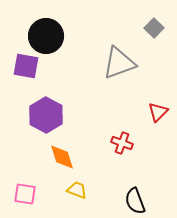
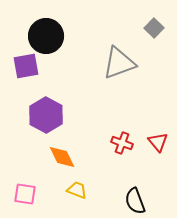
purple square: rotated 20 degrees counterclockwise
red triangle: moved 30 px down; rotated 25 degrees counterclockwise
orange diamond: rotated 8 degrees counterclockwise
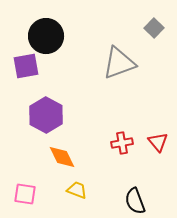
red cross: rotated 30 degrees counterclockwise
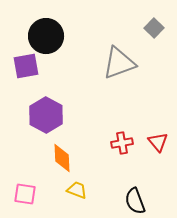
orange diamond: moved 1 px down; rotated 24 degrees clockwise
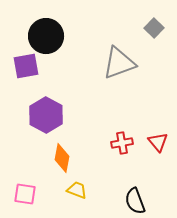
orange diamond: rotated 12 degrees clockwise
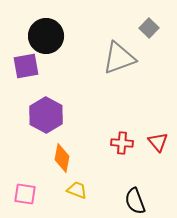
gray square: moved 5 px left
gray triangle: moved 5 px up
red cross: rotated 15 degrees clockwise
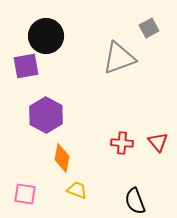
gray square: rotated 18 degrees clockwise
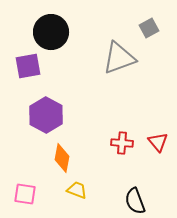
black circle: moved 5 px right, 4 px up
purple square: moved 2 px right
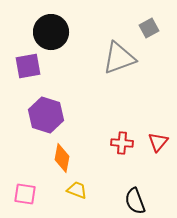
purple hexagon: rotated 12 degrees counterclockwise
red triangle: rotated 20 degrees clockwise
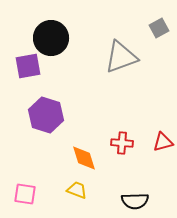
gray square: moved 10 px right
black circle: moved 6 px down
gray triangle: moved 2 px right, 1 px up
red triangle: moved 5 px right; rotated 35 degrees clockwise
orange diamond: moved 22 px right; rotated 28 degrees counterclockwise
black semicircle: rotated 72 degrees counterclockwise
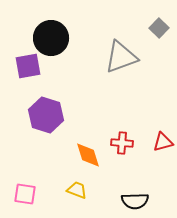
gray square: rotated 18 degrees counterclockwise
orange diamond: moved 4 px right, 3 px up
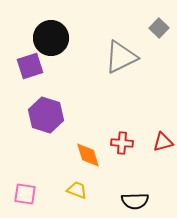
gray triangle: rotated 6 degrees counterclockwise
purple square: moved 2 px right; rotated 8 degrees counterclockwise
